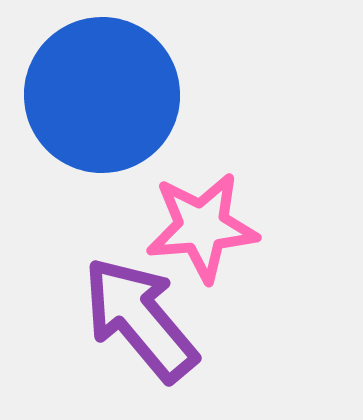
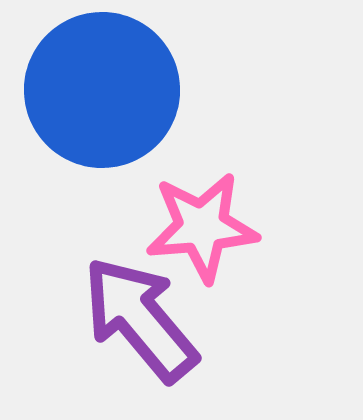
blue circle: moved 5 px up
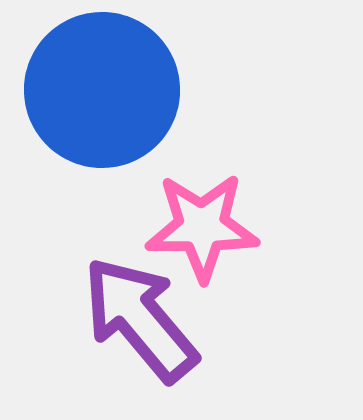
pink star: rotated 5 degrees clockwise
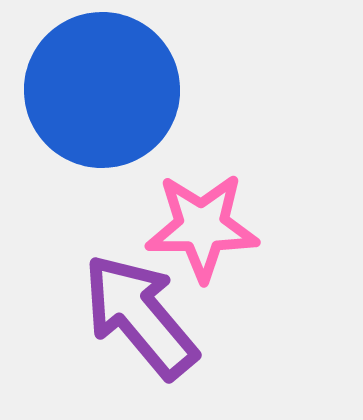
purple arrow: moved 3 px up
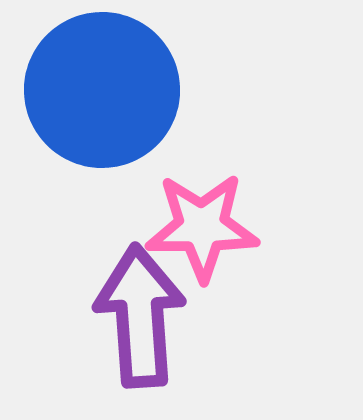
purple arrow: rotated 36 degrees clockwise
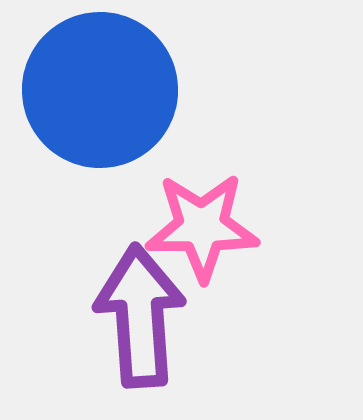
blue circle: moved 2 px left
